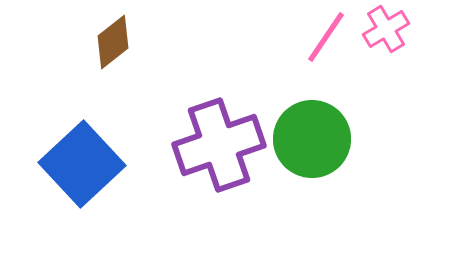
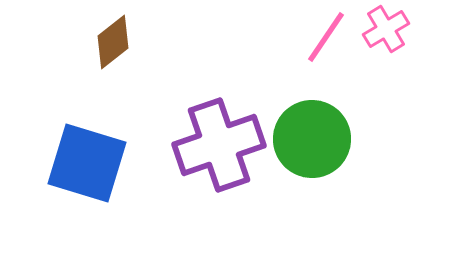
blue square: moved 5 px right, 1 px up; rotated 30 degrees counterclockwise
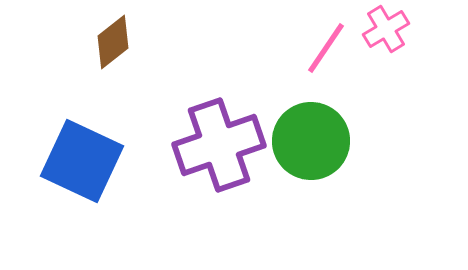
pink line: moved 11 px down
green circle: moved 1 px left, 2 px down
blue square: moved 5 px left, 2 px up; rotated 8 degrees clockwise
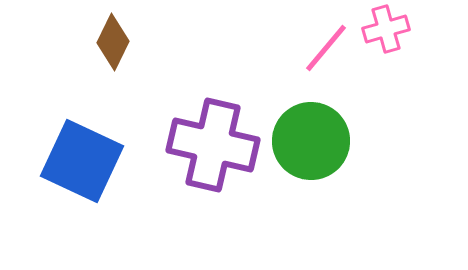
pink cross: rotated 15 degrees clockwise
brown diamond: rotated 26 degrees counterclockwise
pink line: rotated 6 degrees clockwise
purple cross: moved 6 px left; rotated 32 degrees clockwise
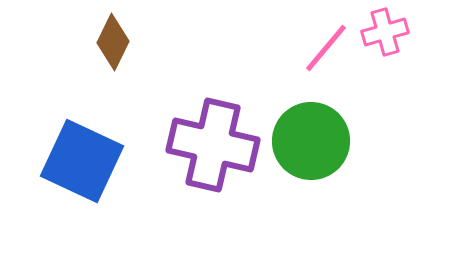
pink cross: moved 1 px left, 3 px down
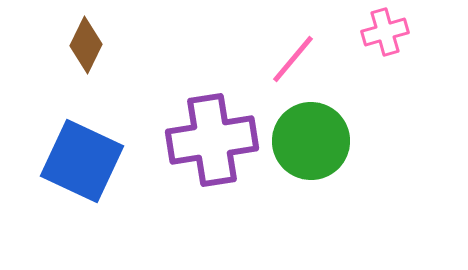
brown diamond: moved 27 px left, 3 px down
pink line: moved 33 px left, 11 px down
purple cross: moved 1 px left, 5 px up; rotated 22 degrees counterclockwise
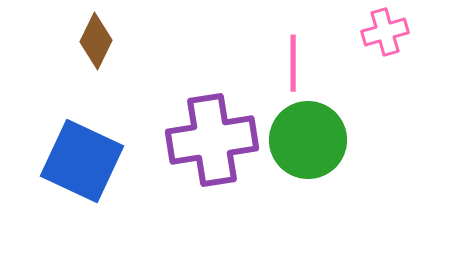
brown diamond: moved 10 px right, 4 px up
pink line: moved 4 px down; rotated 40 degrees counterclockwise
green circle: moved 3 px left, 1 px up
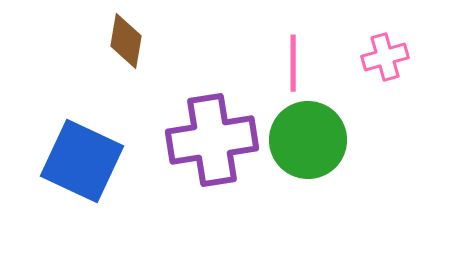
pink cross: moved 25 px down
brown diamond: moved 30 px right; rotated 16 degrees counterclockwise
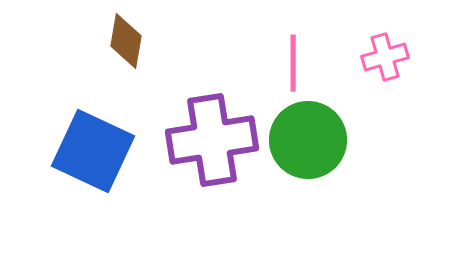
blue square: moved 11 px right, 10 px up
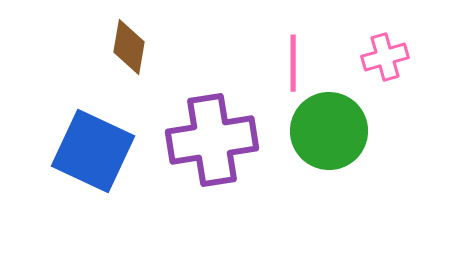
brown diamond: moved 3 px right, 6 px down
green circle: moved 21 px right, 9 px up
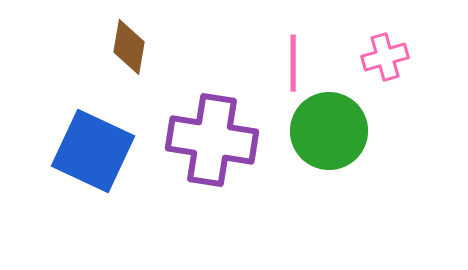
purple cross: rotated 18 degrees clockwise
